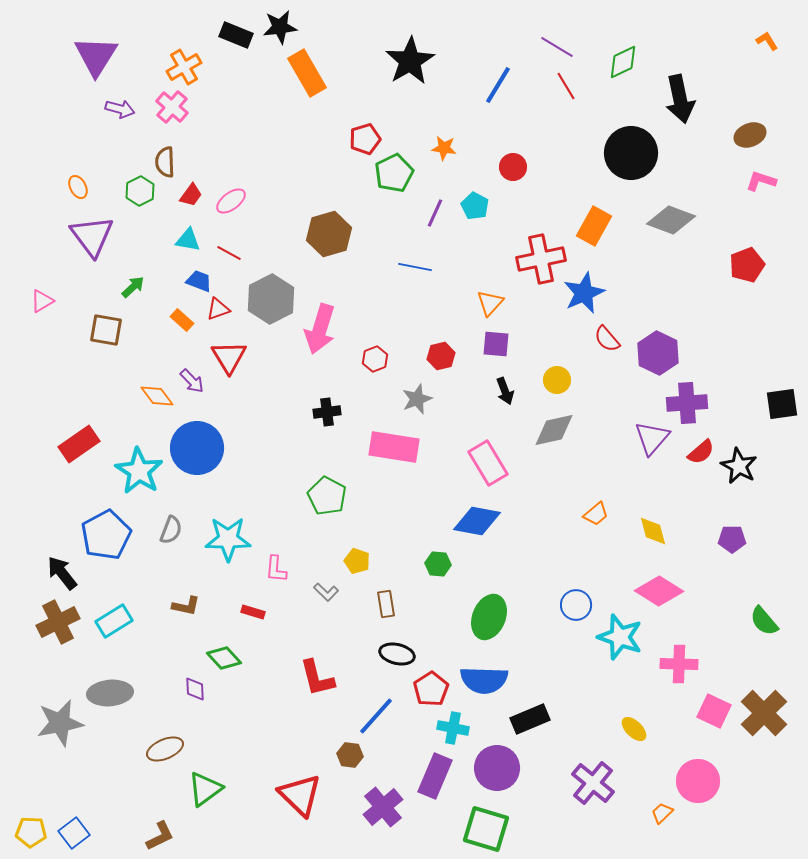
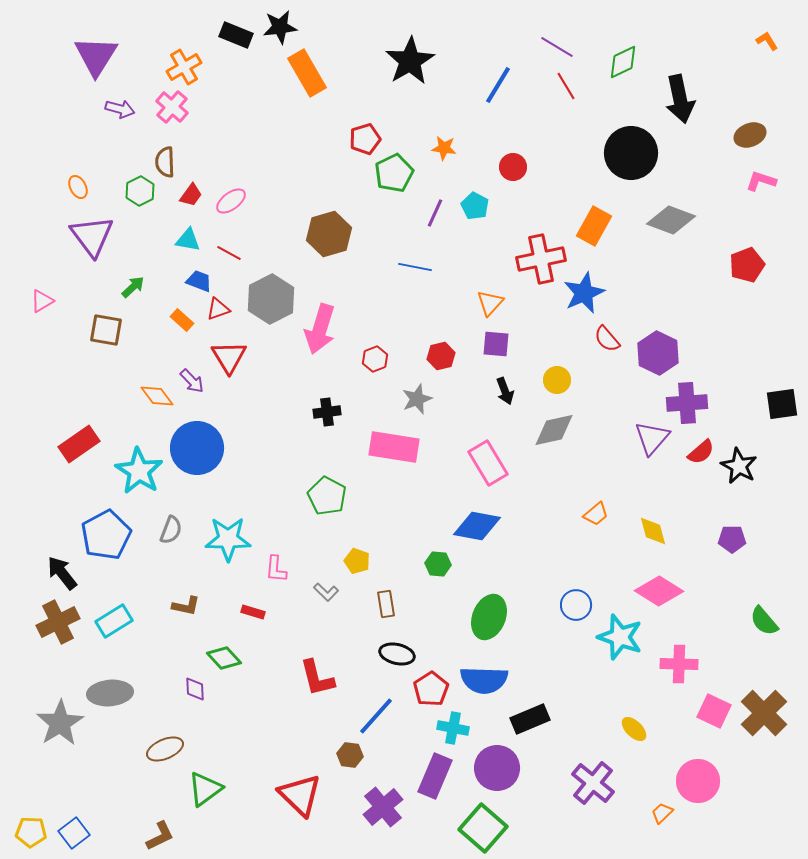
blue diamond at (477, 521): moved 5 px down
gray star at (60, 723): rotated 21 degrees counterclockwise
green square at (486, 829): moved 3 px left, 1 px up; rotated 24 degrees clockwise
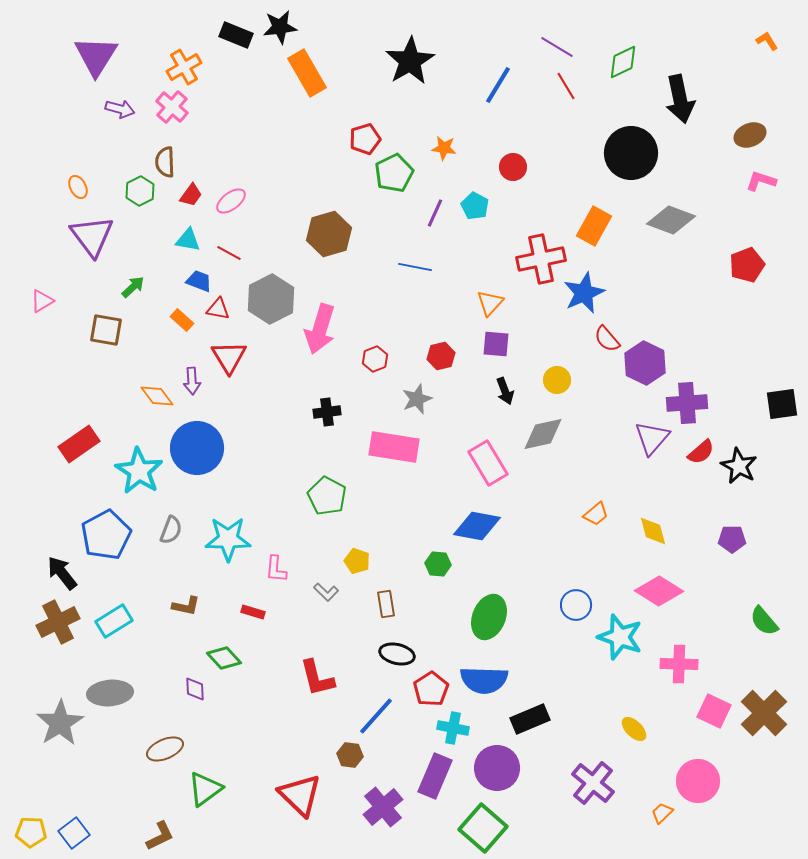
red triangle at (218, 309): rotated 30 degrees clockwise
purple hexagon at (658, 353): moved 13 px left, 10 px down
purple arrow at (192, 381): rotated 40 degrees clockwise
gray diamond at (554, 430): moved 11 px left, 4 px down
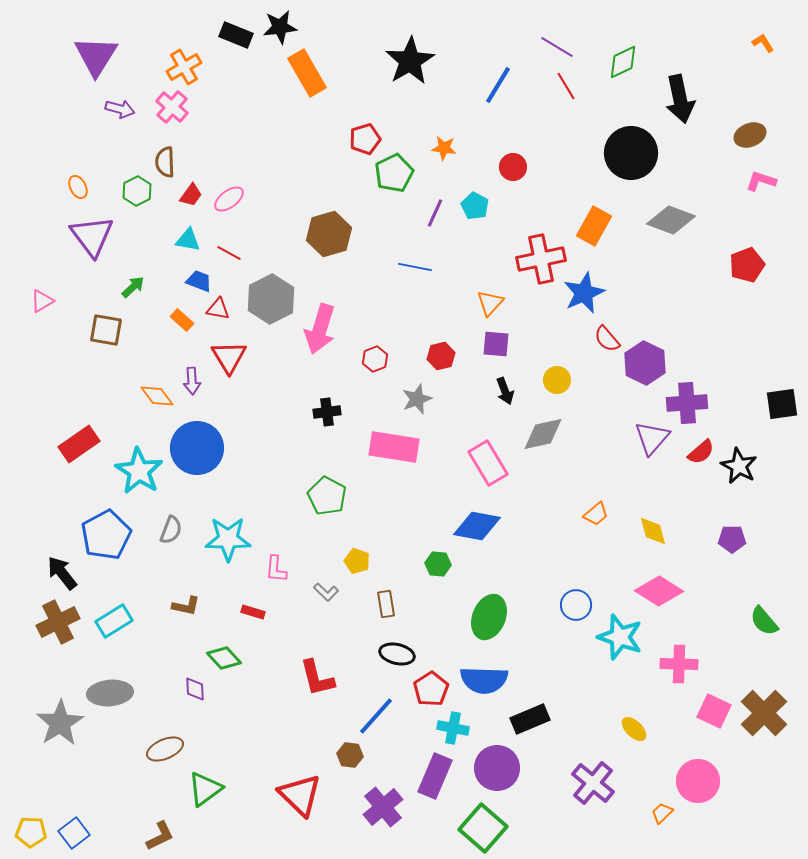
orange L-shape at (767, 41): moved 4 px left, 2 px down
green hexagon at (140, 191): moved 3 px left
pink ellipse at (231, 201): moved 2 px left, 2 px up
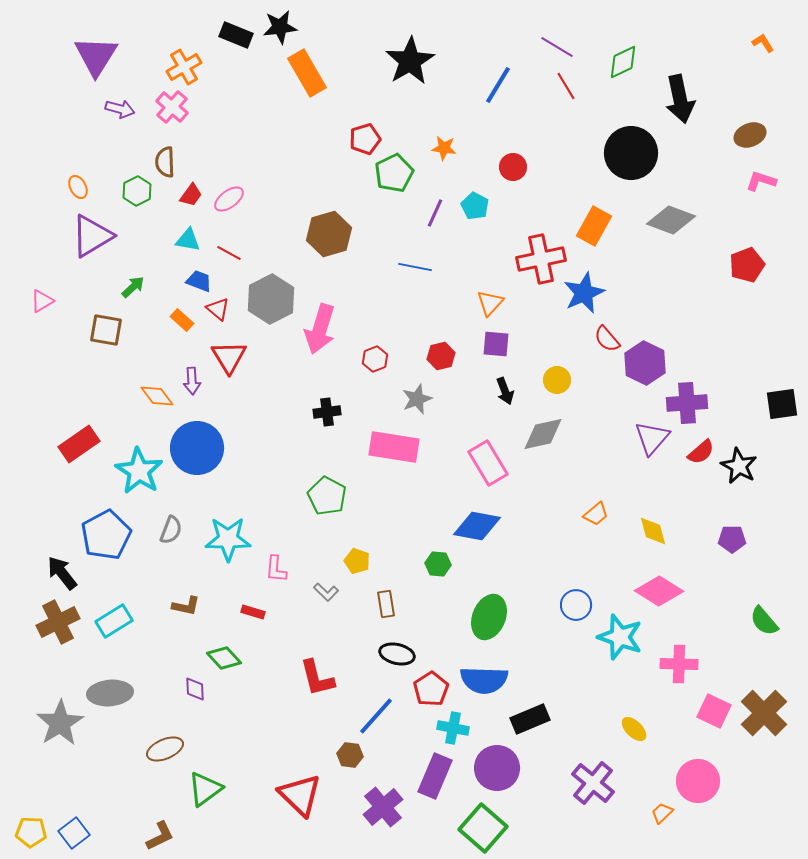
purple triangle at (92, 236): rotated 36 degrees clockwise
red triangle at (218, 309): rotated 30 degrees clockwise
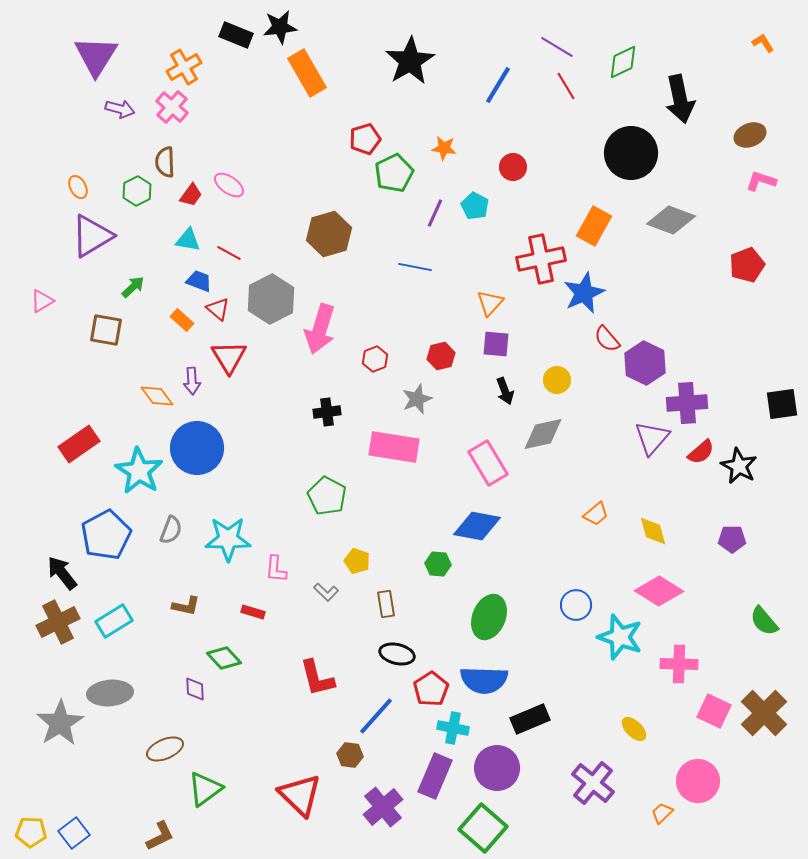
pink ellipse at (229, 199): moved 14 px up; rotated 72 degrees clockwise
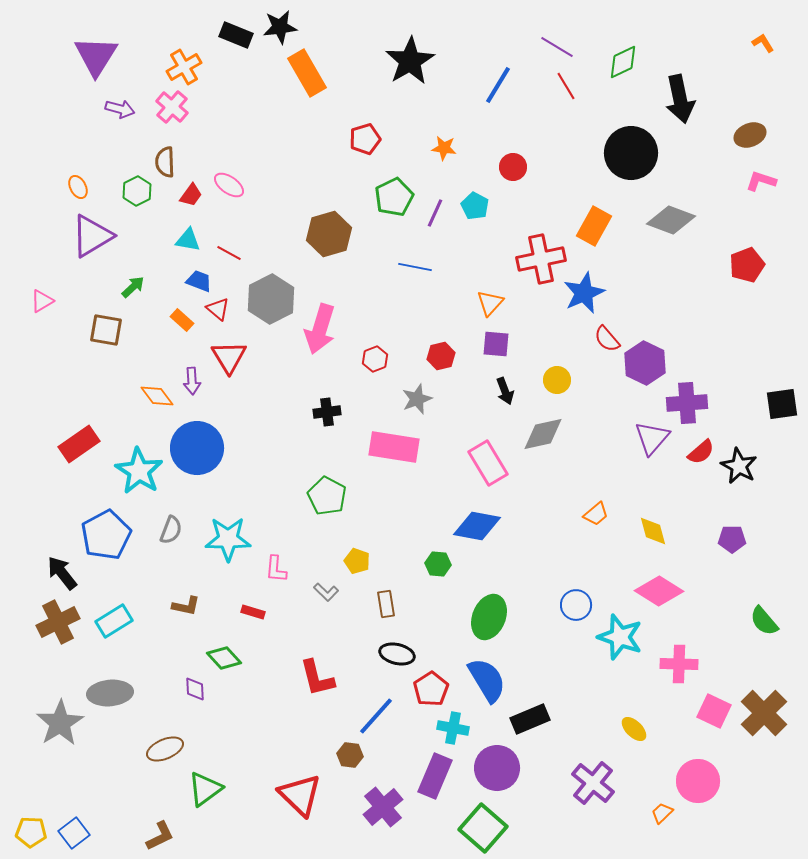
green pentagon at (394, 173): moved 24 px down
blue semicircle at (484, 680): moved 3 px right; rotated 123 degrees counterclockwise
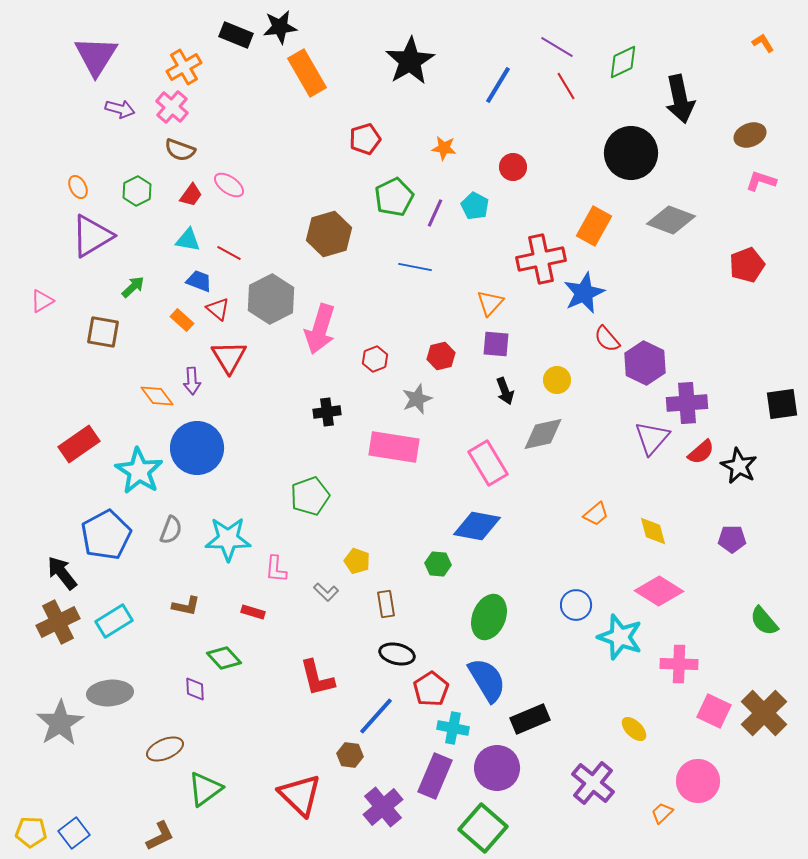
brown semicircle at (165, 162): moved 15 px right, 12 px up; rotated 68 degrees counterclockwise
brown square at (106, 330): moved 3 px left, 2 px down
green pentagon at (327, 496): moved 17 px left; rotated 24 degrees clockwise
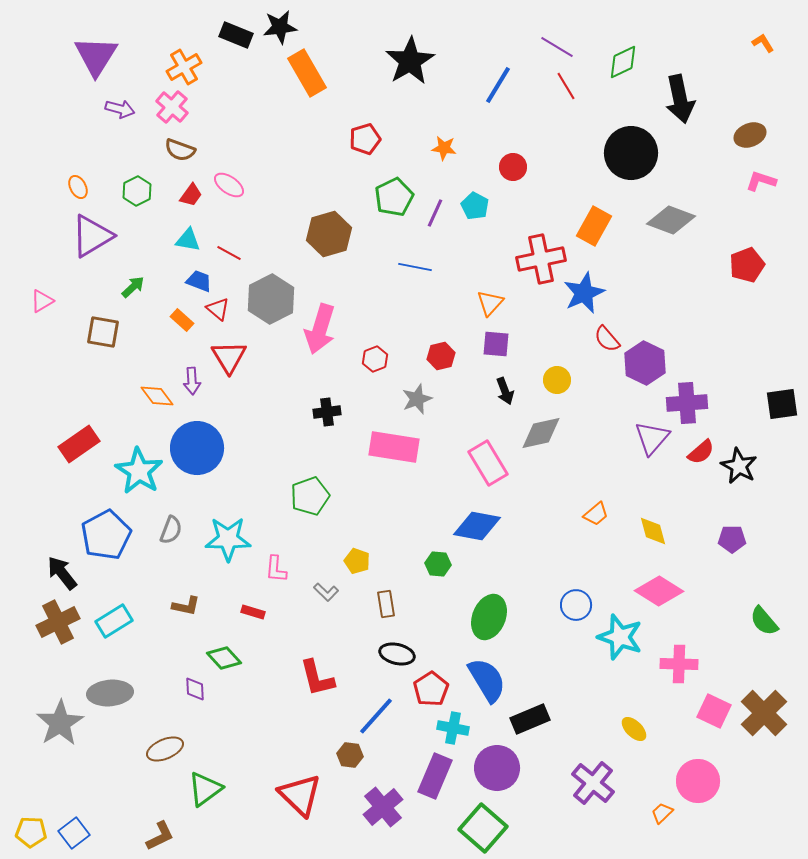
gray diamond at (543, 434): moved 2 px left, 1 px up
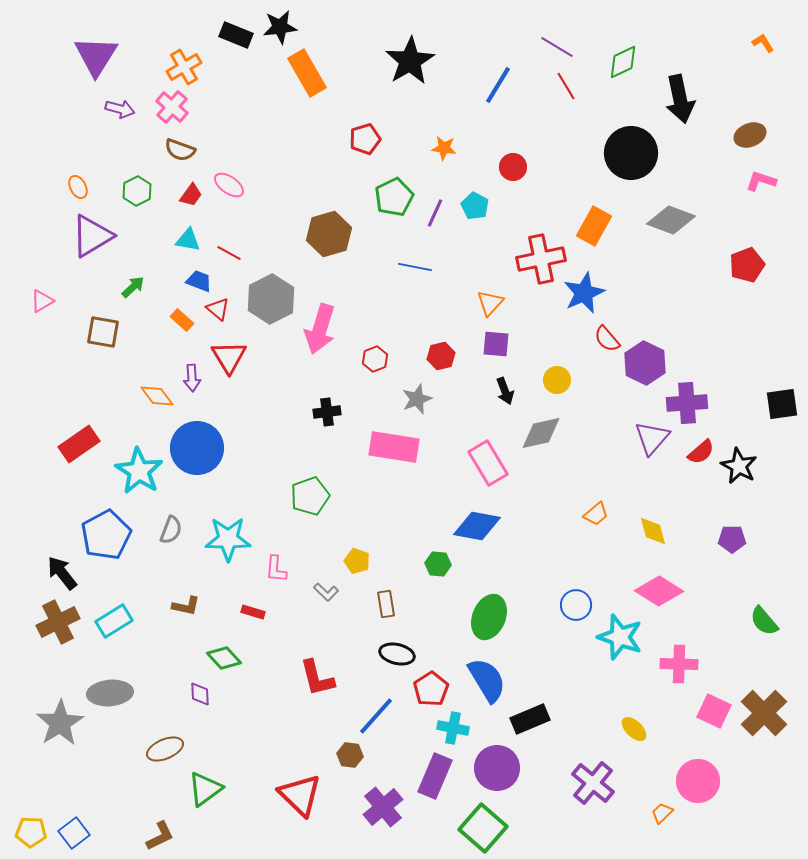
purple arrow at (192, 381): moved 3 px up
purple diamond at (195, 689): moved 5 px right, 5 px down
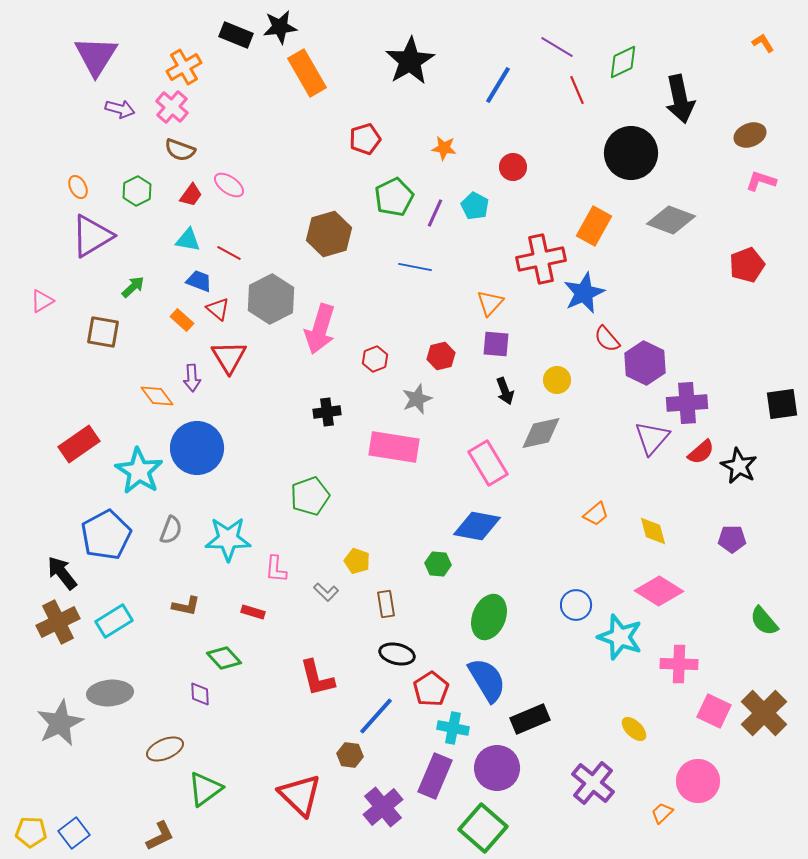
red line at (566, 86): moved 11 px right, 4 px down; rotated 8 degrees clockwise
gray star at (60, 723): rotated 6 degrees clockwise
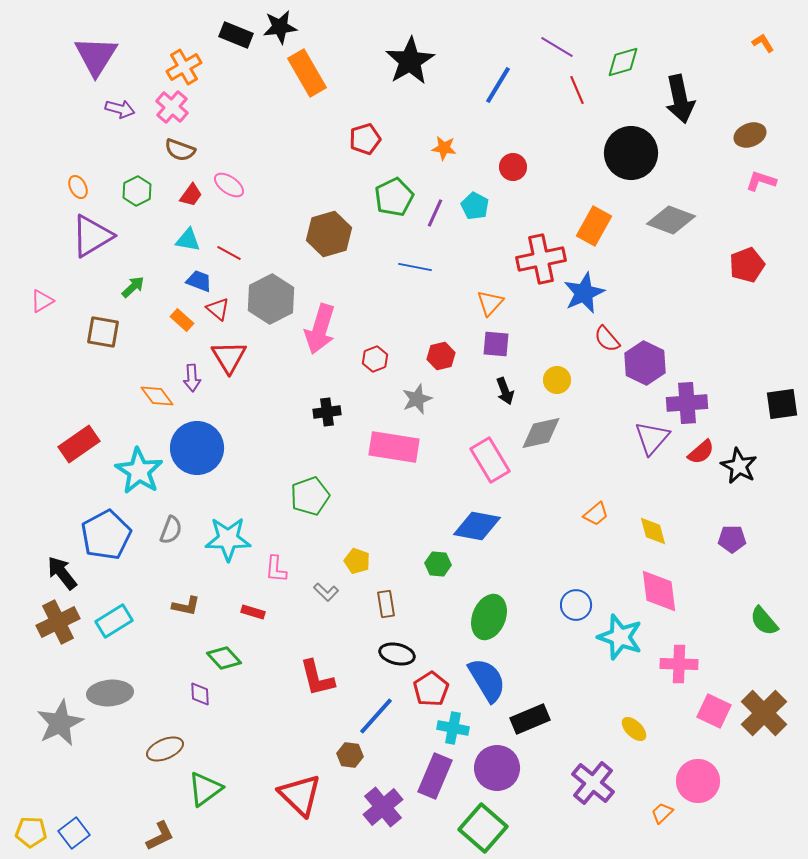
green diamond at (623, 62): rotated 9 degrees clockwise
pink rectangle at (488, 463): moved 2 px right, 3 px up
pink diamond at (659, 591): rotated 51 degrees clockwise
